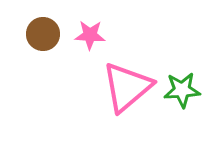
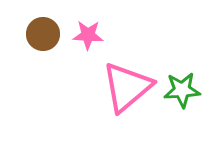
pink star: moved 2 px left
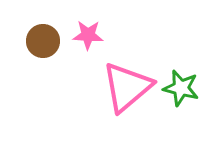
brown circle: moved 7 px down
green star: moved 1 px left, 2 px up; rotated 18 degrees clockwise
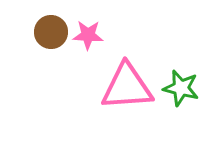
brown circle: moved 8 px right, 9 px up
pink triangle: rotated 36 degrees clockwise
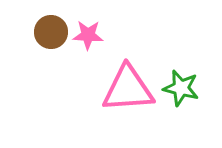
pink triangle: moved 1 px right, 2 px down
